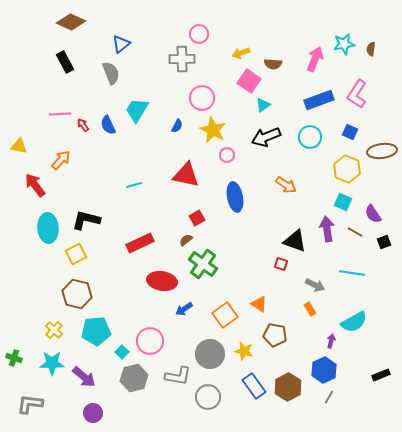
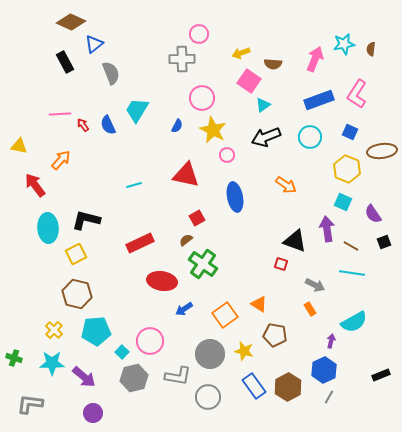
blue triangle at (121, 44): moved 27 px left
brown line at (355, 232): moved 4 px left, 14 px down
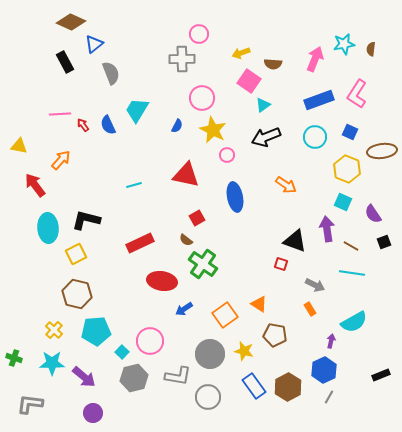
cyan circle at (310, 137): moved 5 px right
brown semicircle at (186, 240): rotated 104 degrees counterclockwise
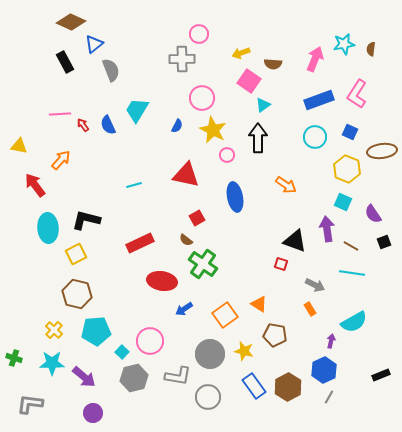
gray semicircle at (111, 73): moved 3 px up
black arrow at (266, 137): moved 8 px left, 1 px down; rotated 112 degrees clockwise
